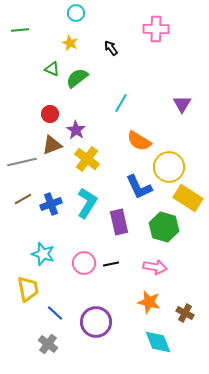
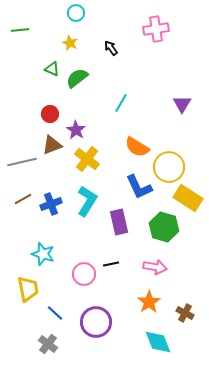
pink cross: rotated 10 degrees counterclockwise
orange semicircle: moved 2 px left, 6 px down
cyan L-shape: moved 2 px up
pink circle: moved 11 px down
orange star: rotated 25 degrees clockwise
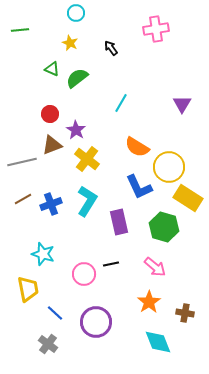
pink arrow: rotated 30 degrees clockwise
brown cross: rotated 18 degrees counterclockwise
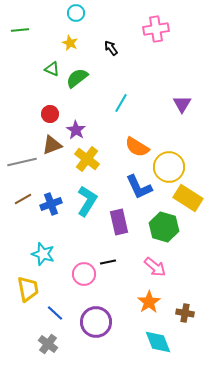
black line: moved 3 px left, 2 px up
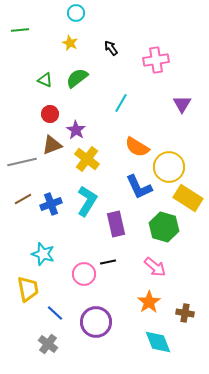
pink cross: moved 31 px down
green triangle: moved 7 px left, 11 px down
purple rectangle: moved 3 px left, 2 px down
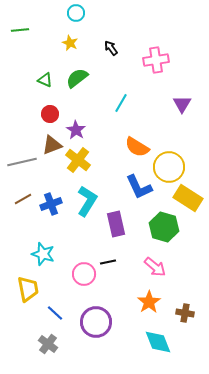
yellow cross: moved 9 px left, 1 px down
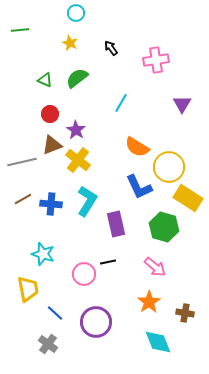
blue cross: rotated 25 degrees clockwise
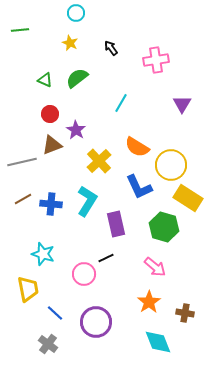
yellow cross: moved 21 px right, 1 px down; rotated 10 degrees clockwise
yellow circle: moved 2 px right, 2 px up
black line: moved 2 px left, 4 px up; rotated 14 degrees counterclockwise
